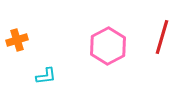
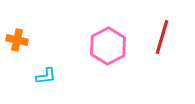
orange cross: rotated 30 degrees clockwise
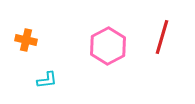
orange cross: moved 9 px right
cyan L-shape: moved 1 px right, 4 px down
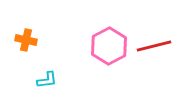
red line: moved 8 px left, 9 px down; rotated 60 degrees clockwise
pink hexagon: moved 1 px right
